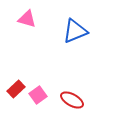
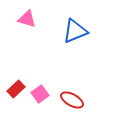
pink square: moved 2 px right, 1 px up
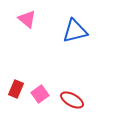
pink triangle: rotated 24 degrees clockwise
blue triangle: rotated 8 degrees clockwise
red rectangle: rotated 24 degrees counterclockwise
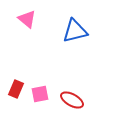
pink square: rotated 24 degrees clockwise
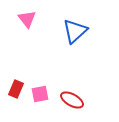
pink triangle: rotated 12 degrees clockwise
blue triangle: rotated 28 degrees counterclockwise
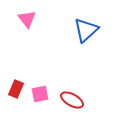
blue triangle: moved 11 px right, 1 px up
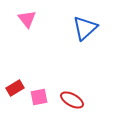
blue triangle: moved 1 px left, 2 px up
red rectangle: moved 1 px left, 1 px up; rotated 36 degrees clockwise
pink square: moved 1 px left, 3 px down
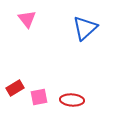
red ellipse: rotated 25 degrees counterclockwise
